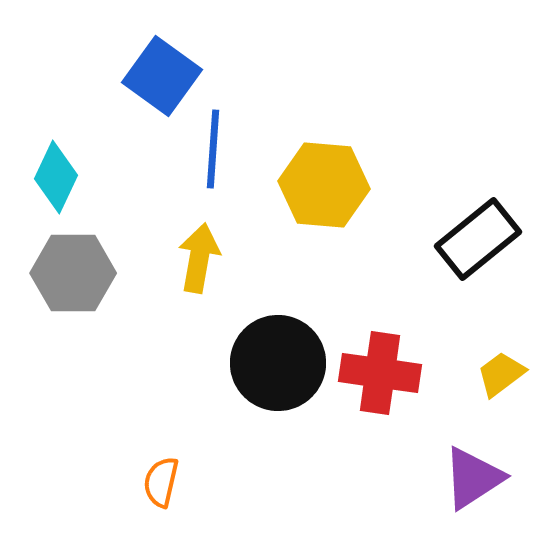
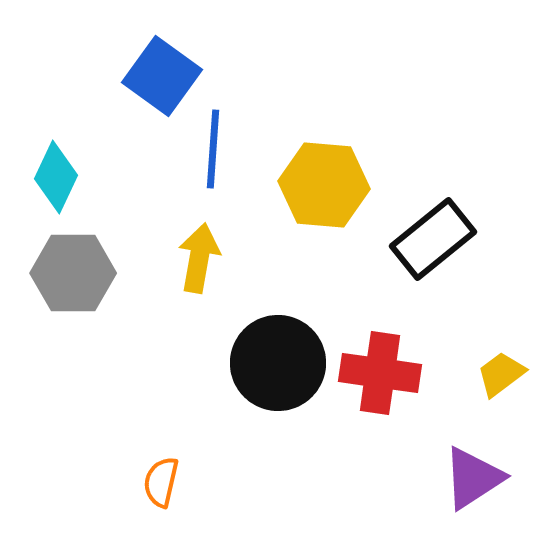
black rectangle: moved 45 px left
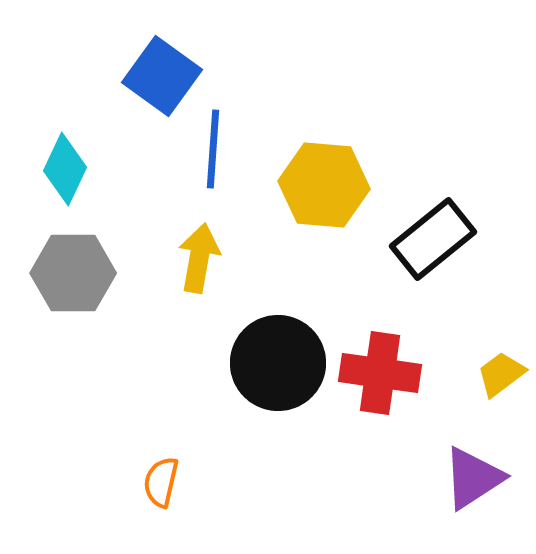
cyan diamond: moved 9 px right, 8 px up
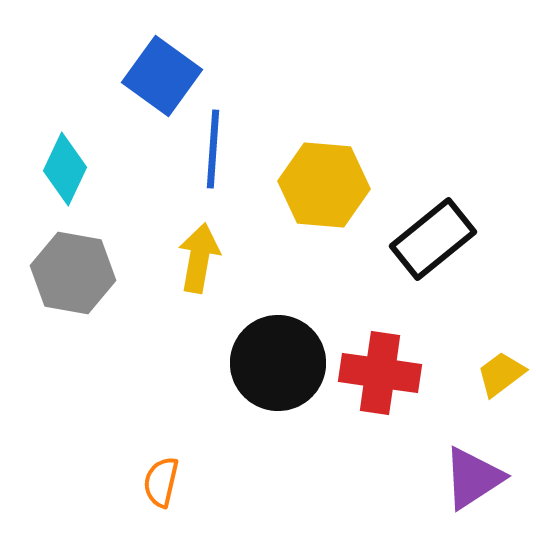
gray hexagon: rotated 10 degrees clockwise
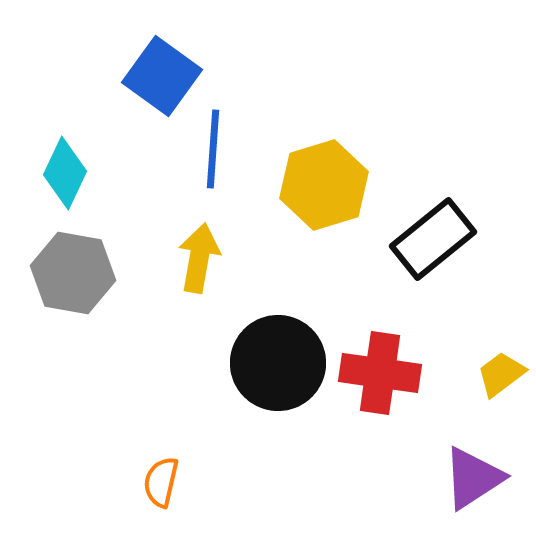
cyan diamond: moved 4 px down
yellow hexagon: rotated 22 degrees counterclockwise
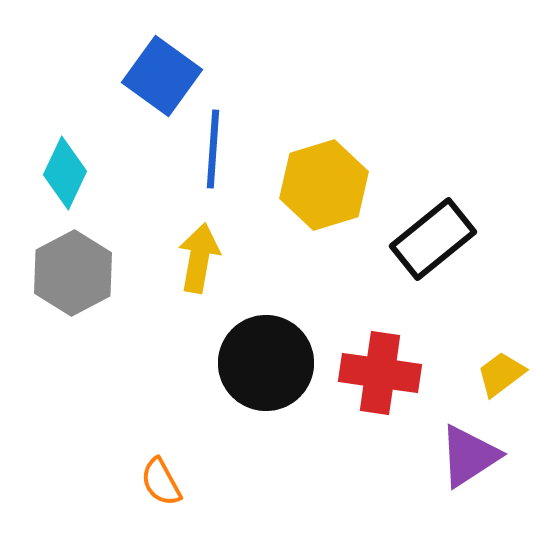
gray hexagon: rotated 22 degrees clockwise
black circle: moved 12 px left
purple triangle: moved 4 px left, 22 px up
orange semicircle: rotated 42 degrees counterclockwise
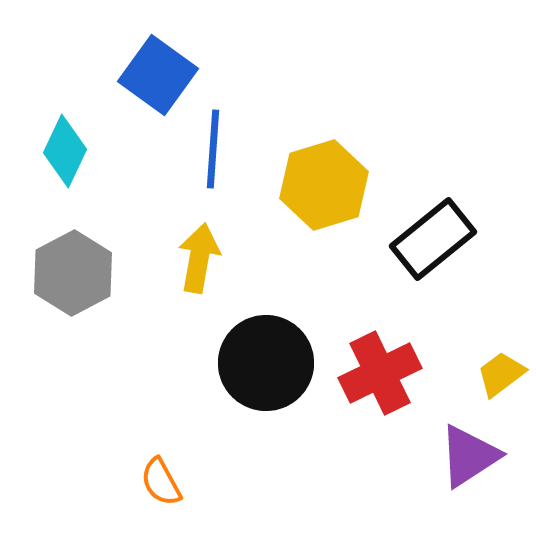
blue square: moved 4 px left, 1 px up
cyan diamond: moved 22 px up
red cross: rotated 34 degrees counterclockwise
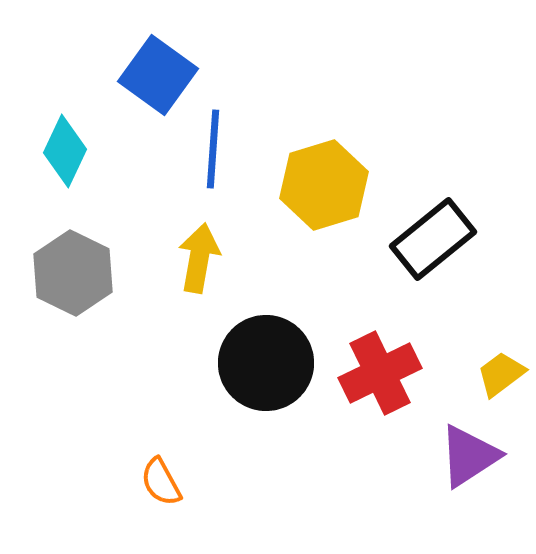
gray hexagon: rotated 6 degrees counterclockwise
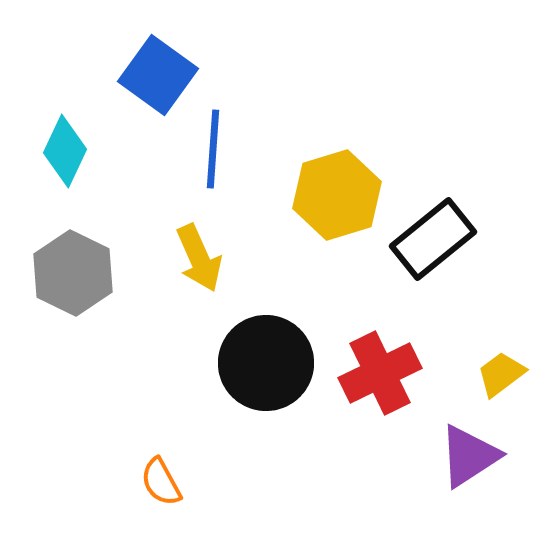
yellow hexagon: moved 13 px right, 10 px down
yellow arrow: rotated 146 degrees clockwise
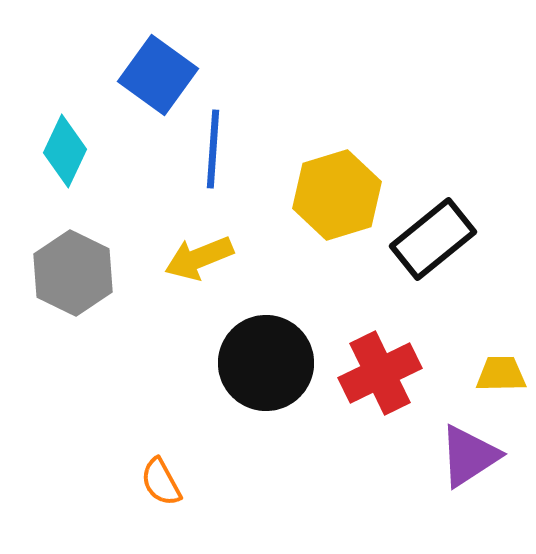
yellow arrow: rotated 92 degrees clockwise
yellow trapezoid: rotated 36 degrees clockwise
